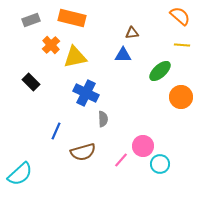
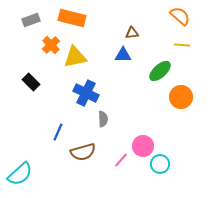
blue line: moved 2 px right, 1 px down
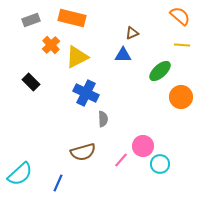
brown triangle: rotated 16 degrees counterclockwise
yellow triangle: moved 2 px right; rotated 15 degrees counterclockwise
blue line: moved 51 px down
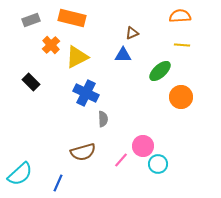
orange semicircle: rotated 45 degrees counterclockwise
cyan circle: moved 2 px left
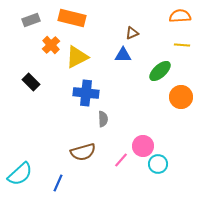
blue cross: rotated 20 degrees counterclockwise
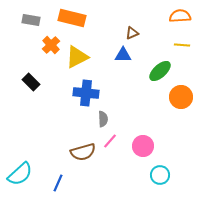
gray rectangle: rotated 30 degrees clockwise
pink line: moved 11 px left, 19 px up
cyan circle: moved 2 px right, 11 px down
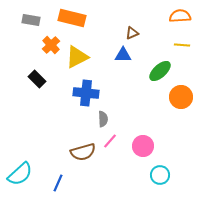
black rectangle: moved 6 px right, 3 px up
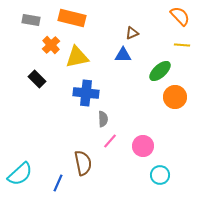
orange semicircle: rotated 50 degrees clockwise
yellow triangle: rotated 15 degrees clockwise
orange circle: moved 6 px left
brown semicircle: moved 11 px down; rotated 85 degrees counterclockwise
